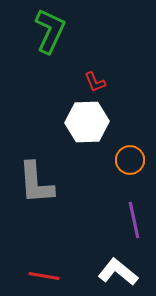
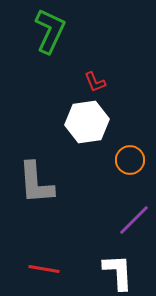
white hexagon: rotated 6 degrees counterclockwise
purple line: rotated 57 degrees clockwise
white L-shape: rotated 48 degrees clockwise
red line: moved 7 px up
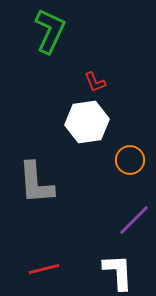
red line: rotated 24 degrees counterclockwise
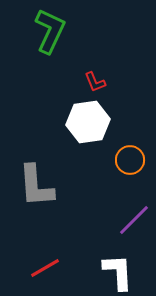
white hexagon: moved 1 px right
gray L-shape: moved 3 px down
red line: moved 1 px right, 1 px up; rotated 16 degrees counterclockwise
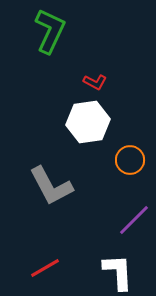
red L-shape: rotated 40 degrees counterclockwise
gray L-shape: moved 15 px right; rotated 24 degrees counterclockwise
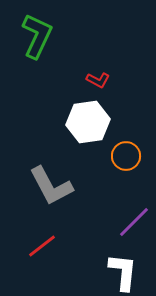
green L-shape: moved 13 px left, 5 px down
red L-shape: moved 3 px right, 2 px up
orange circle: moved 4 px left, 4 px up
purple line: moved 2 px down
red line: moved 3 px left, 22 px up; rotated 8 degrees counterclockwise
white L-shape: moved 5 px right; rotated 9 degrees clockwise
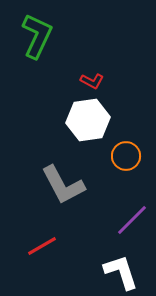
red L-shape: moved 6 px left, 1 px down
white hexagon: moved 2 px up
gray L-shape: moved 12 px right, 1 px up
purple line: moved 2 px left, 2 px up
red line: rotated 8 degrees clockwise
white L-shape: moved 2 px left; rotated 24 degrees counterclockwise
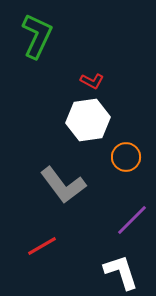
orange circle: moved 1 px down
gray L-shape: rotated 9 degrees counterclockwise
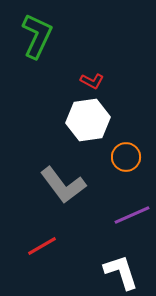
purple line: moved 5 px up; rotated 21 degrees clockwise
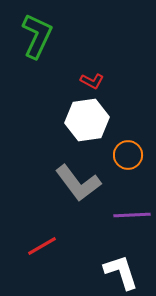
white hexagon: moved 1 px left
orange circle: moved 2 px right, 2 px up
gray L-shape: moved 15 px right, 2 px up
purple line: rotated 21 degrees clockwise
